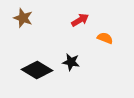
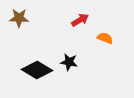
brown star: moved 4 px left; rotated 18 degrees counterclockwise
black star: moved 2 px left
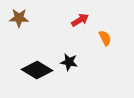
orange semicircle: rotated 42 degrees clockwise
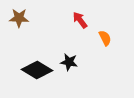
red arrow: rotated 96 degrees counterclockwise
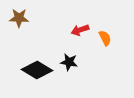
red arrow: moved 10 px down; rotated 72 degrees counterclockwise
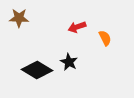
red arrow: moved 3 px left, 3 px up
black star: rotated 18 degrees clockwise
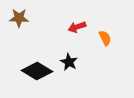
black diamond: moved 1 px down
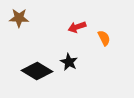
orange semicircle: moved 1 px left
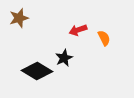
brown star: rotated 18 degrees counterclockwise
red arrow: moved 1 px right, 3 px down
black star: moved 5 px left, 4 px up; rotated 18 degrees clockwise
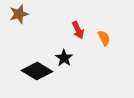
brown star: moved 4 px up
red arrow: rotated 96 degrees counterclockwise
black star: rotated 12 degrees counterclockwise
